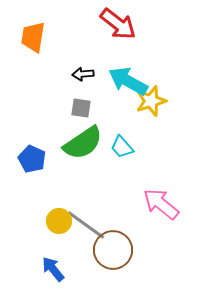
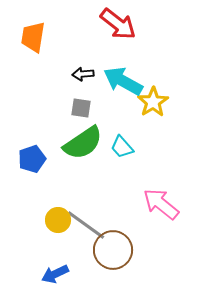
cyan arrow: moved 5 px left
yellow star: moved 2 px right, 1 px down; rotated 16 degrees counterclockwise
blue pentagon: rotated 28 degrees clockwise
yellow circle: moved 1 px left, 1 px up
blue arrow: moved 2 px right, 5 px down; rotated 76 degrees counterclockwise
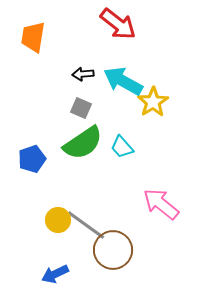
gray square: rotated 15 degrees clockwise
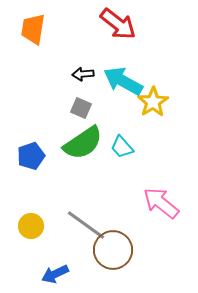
orange trapezoid: moved 8 px up
blue pentagon: moved 1 px left, 3 px up
pink arrow: moved 1 px up
yellow circle: moved 27 px left, 6 px down
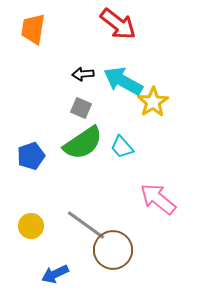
pink arrow: moved 3 px left, 4 px up
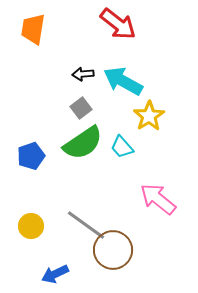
yellow star: moved 4 px left, 14 px down
gray square: rotated 30 degrees clockwise
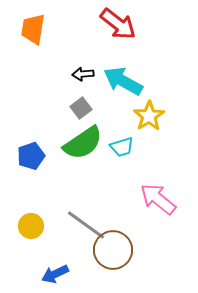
cyan trapezoid: rotated 65 degrees counterclockwise
